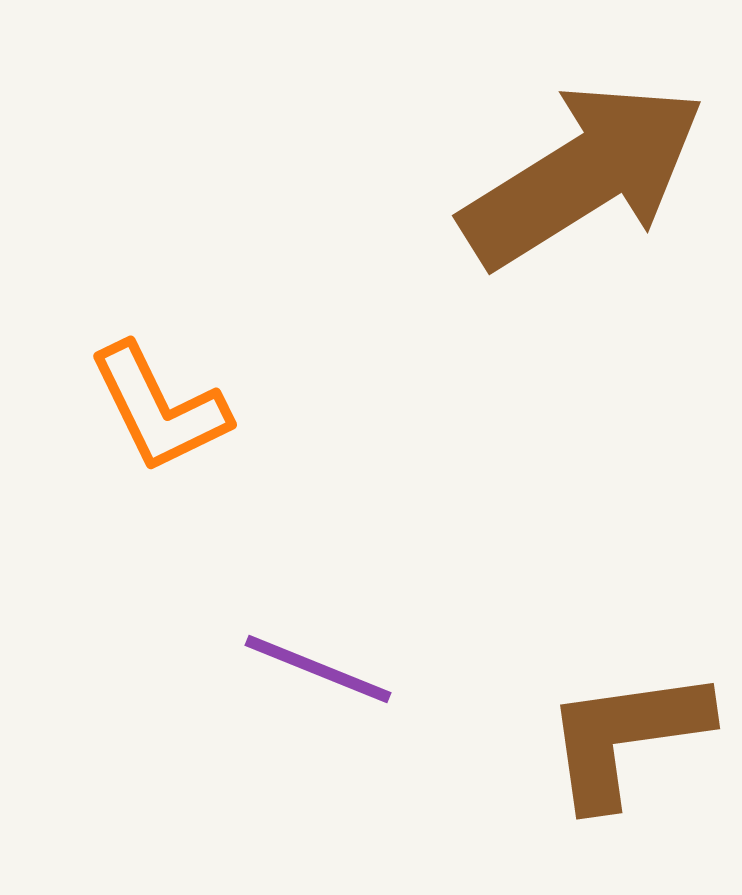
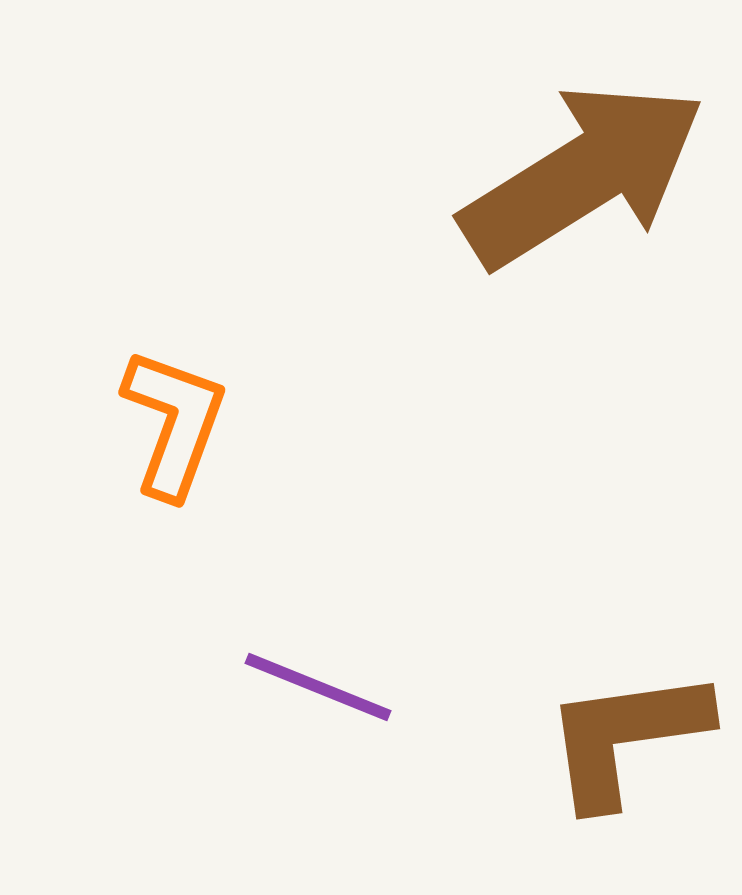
orange L-shape: moved 15 px right, 15 px down; rotated 134 degrees counterclockwise
purple line: moved 18 px down
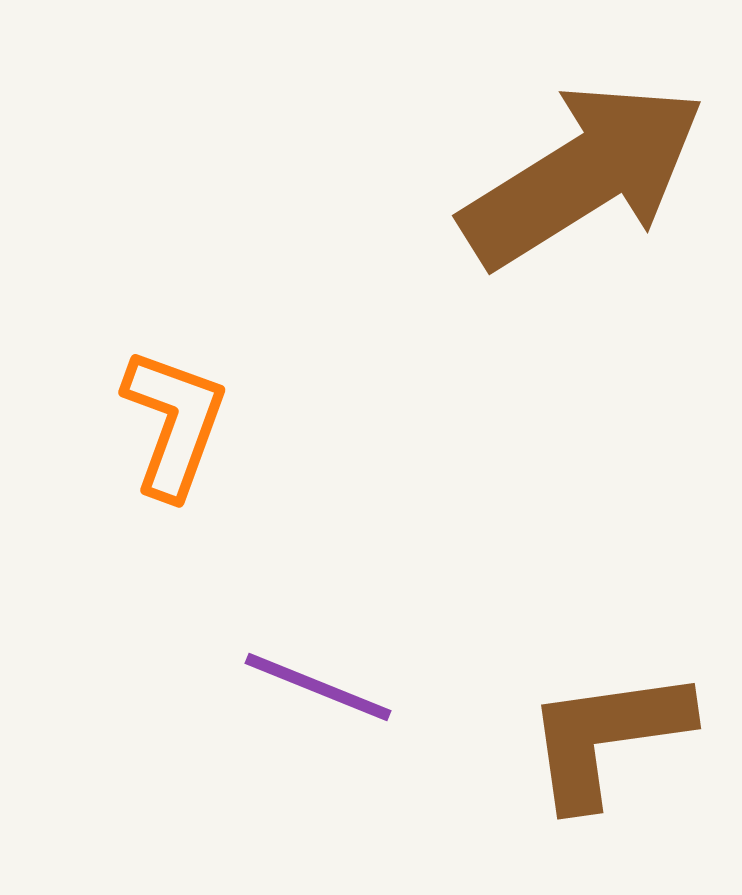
brown L-shape: moved 19 px left
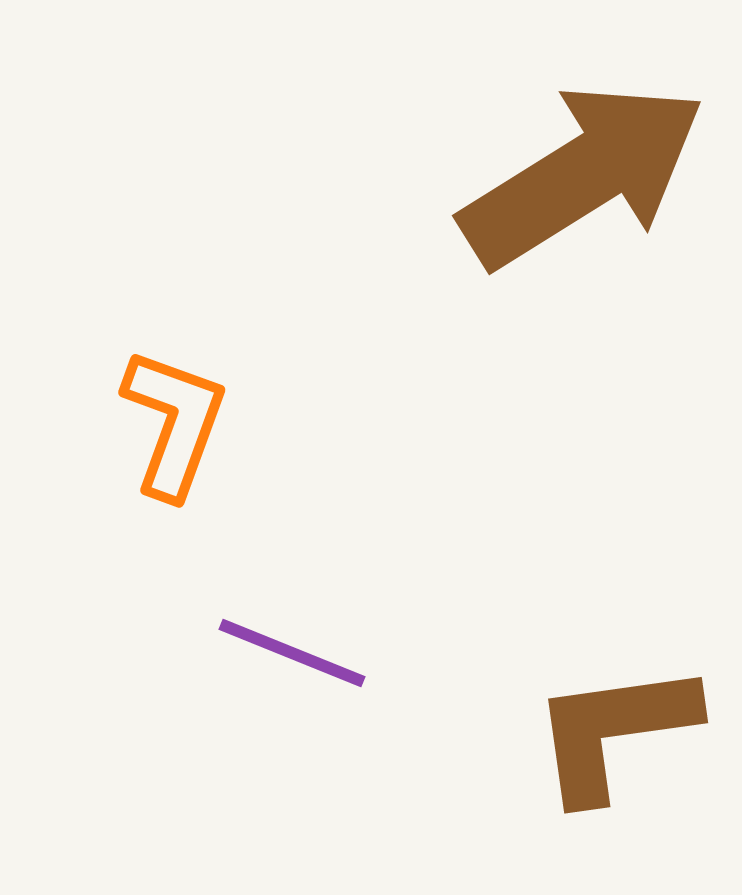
purple line: moved 26 px left, 34 px up
brown L-shape: moved 7 px right, 6 px up
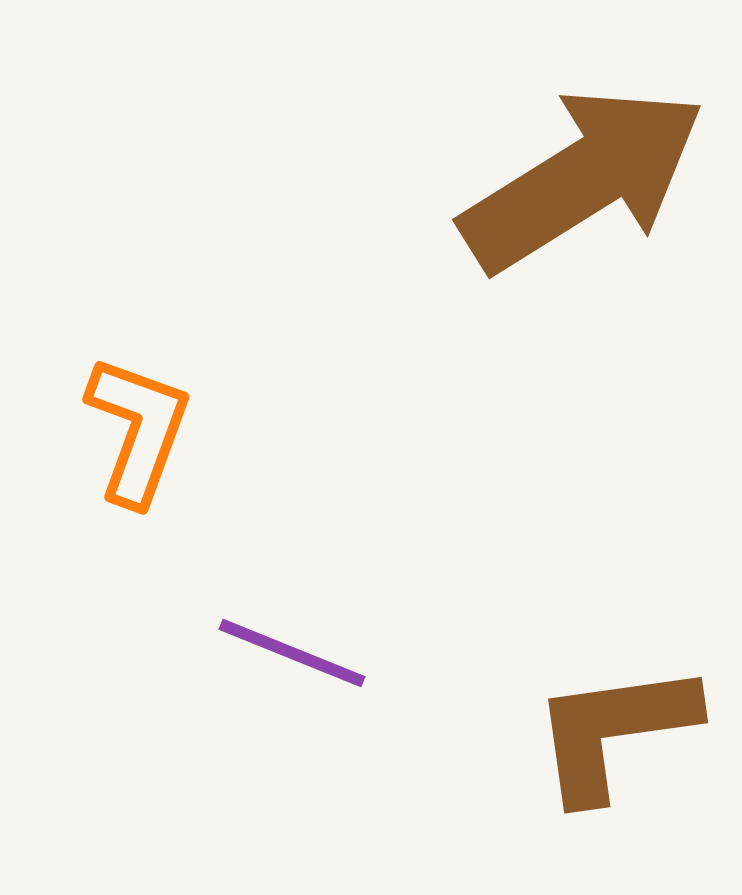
brown arrow: moved 4 px down
orange L-shape: moved 36 px left, 7 px down
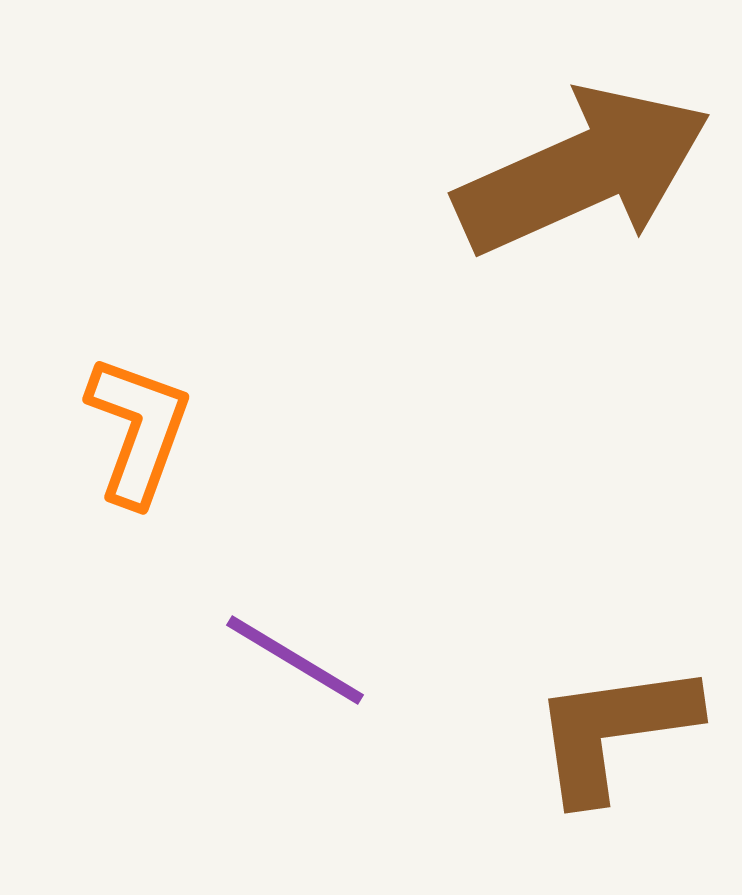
brown arrow: moved 8 px up; rotated 8 degrees clockwise
purple line: moved 3 px right, 7 px down; rotated 9 degrees clockwise
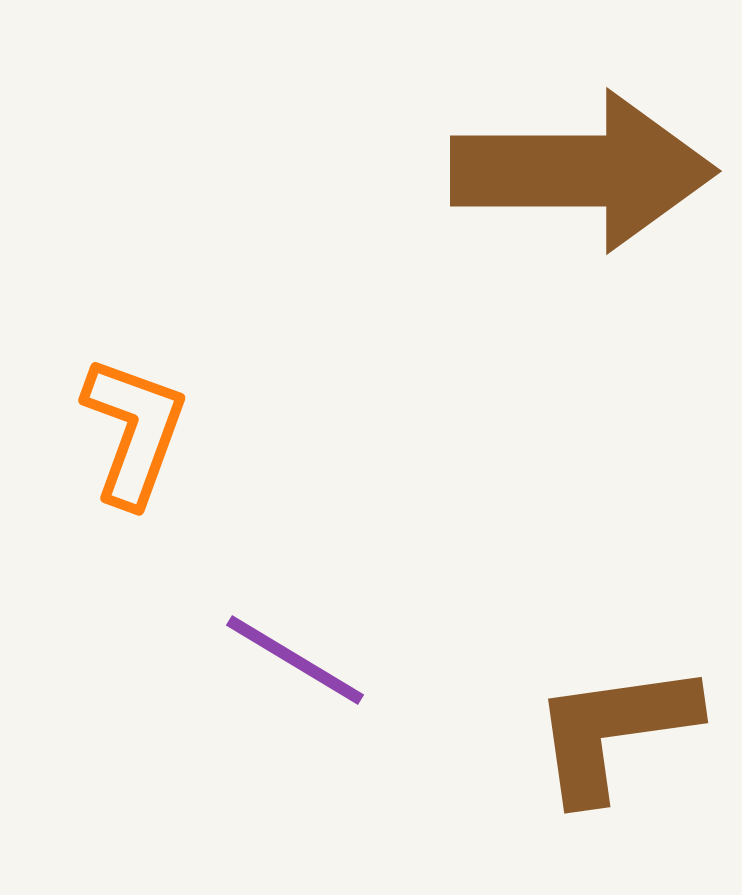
brown arrow: rotated 24 degrees clockwise
orange L-shape: moved 4 px left, 1 px down
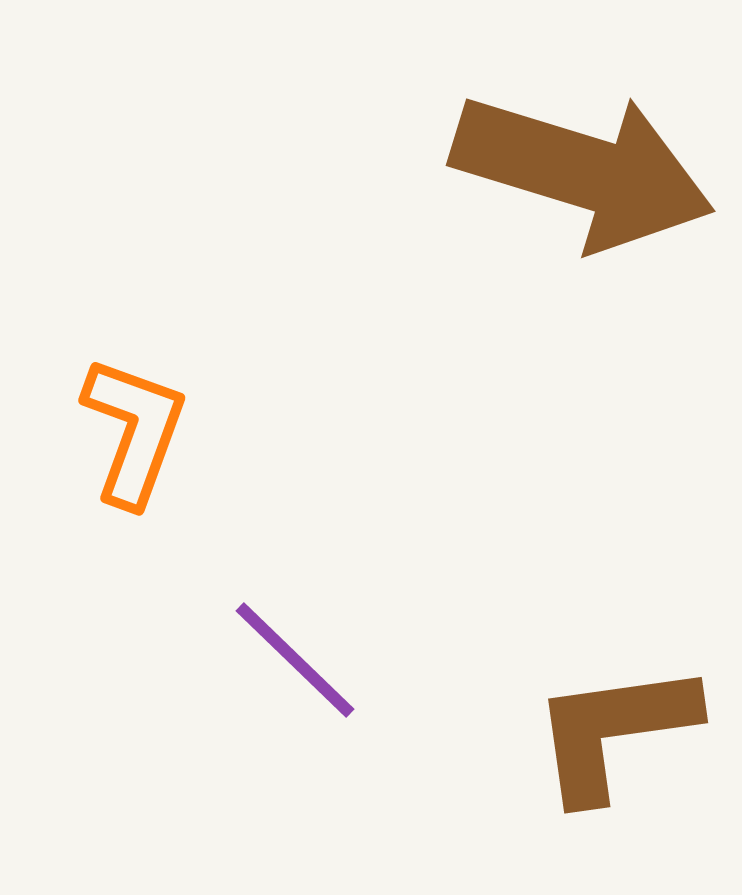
brown arrow: rotated 17 degrees clockwise
purple line: rotated 13 degrees clockwise
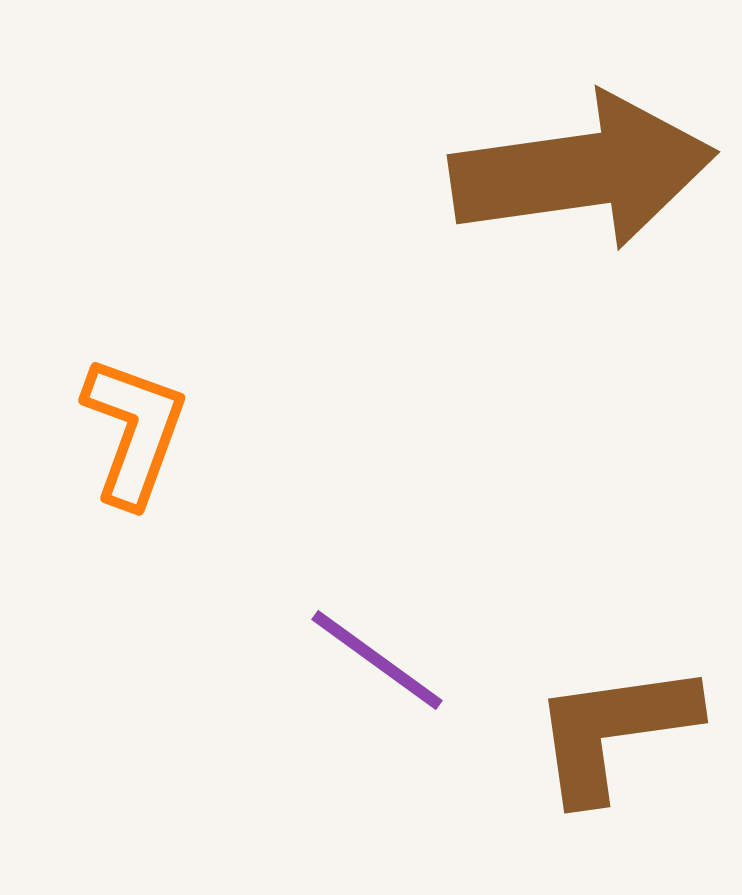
brown arrow: rotated 25 degrees counterclockwise
purple line: moved 82 px right; rotated 8 degrees counterclockwise
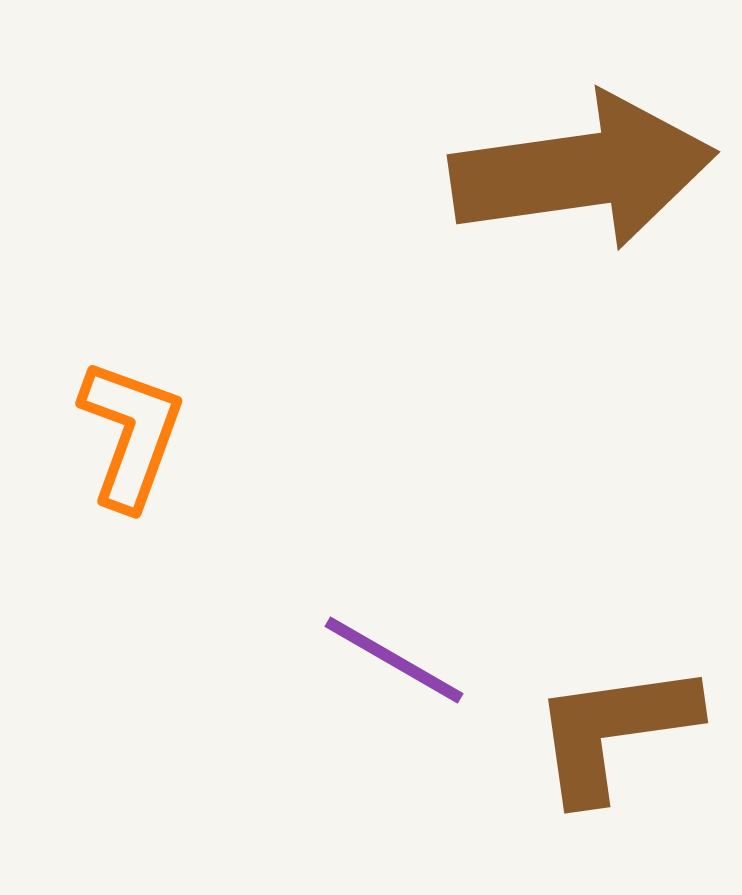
orange L-shape: moved 3 px left, 3 px down
purple line: moved 17 px right; rotated 6 degrees counterclockwise
